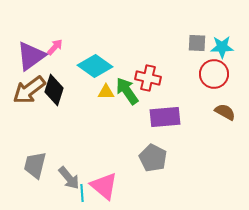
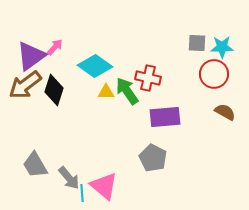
brown arrow: moved 4 px left, 5 px up
gray trapezoid: rotated 44 degrees counterclockwise
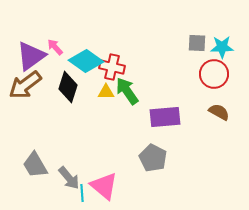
pink arrow: rotated 84 degrees counterclockwise
cyan diamond: moved 9 px left, 5 px up
red cross: moved 36 px left, 11 px up
black diamond: moved 14 px right, 3 px up
brown semicircle: moved 6 px left
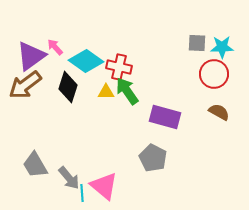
red cross: moved 7 px right
purple rectangle: rotated 20 degrees clockwise
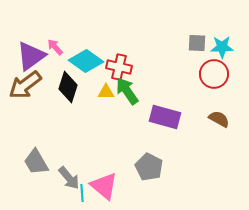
brown semicircle: moved 7 px down
gray pentagon: moved 4 px left, 9 px down
gray trapezoid: moved 1 px right, 3 px up
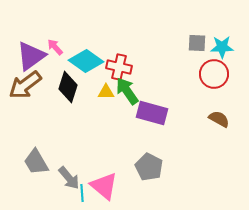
purple rectangle: moved 13 px left, 4 px up
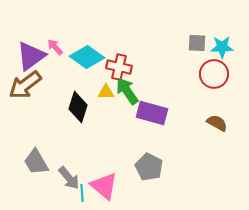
cyan diamond: moved 1 px right, 4 px up
black diamond: moved 10 px right, 20 px down
brown semicircle: moved 2 px left, 4 px down
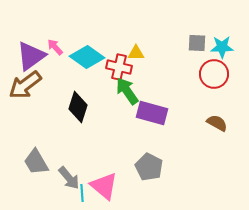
yellow triangle: moved 30 px right, 39 px up
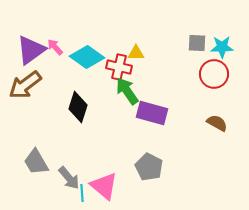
purple triangle: moved 6 px up
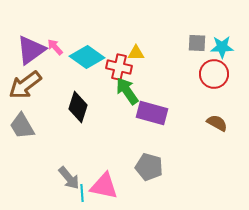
gray trapezoid: moved 14 px left, 36 px up
gray pentagon: rotated 12 degrees counterclockwise
pink triangle: rotated 28 degrees counterclockwise
